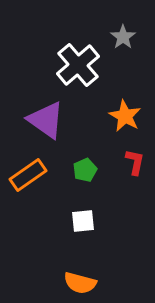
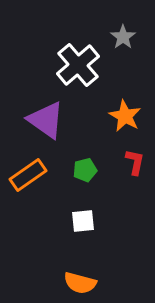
green pentagon: rotated 10 degrees clockwise
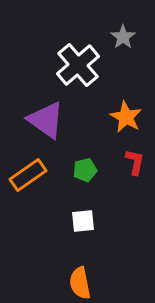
orange star: moved 1 px right, 1 px down
orange semicircle: rotated 64 degrees clockwise
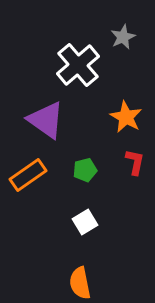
gray star: rotated 10 degrees clockwise
white square: moved 2 px right, 1 px down; rotated 25 degrees counterclockwise
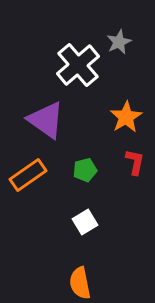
gray star: moved 4 px left, 5 px down
orange star: rotated 12 degrees clockwise
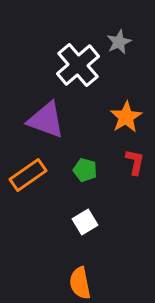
purple triangle: rotated 15 degrees counterclockwise
green pentagon: rotated 30 degrees clockwise
